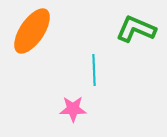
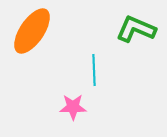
pink star: moved 2 px up
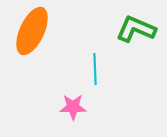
orange ellipse: rotated 9 degrees counterclockwise
cyan line: moved 1 px right, 1 px up
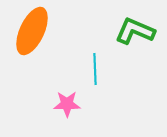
green L-shape: moved 1 px left, 2 px down
pink star: moved 6 px left, 3 px up
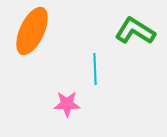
green L-shape: rotated 9 degrees clockwise
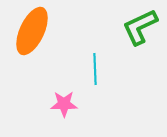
green L-shape: moved 5 px right, 4 px up; rotated 57 degrees counterclockwise
pink star: moved 3 px left
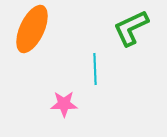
green L-shape: moved 9 px left, 1 px down
orange ellipse: moved 2 px up
